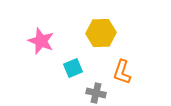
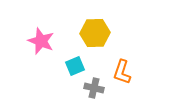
yellow hexagon: moved 6 px left
cyan square: moved 2 px right, 2 px up
gray cross: moved 2 px left, 5 px up
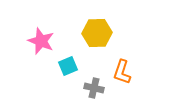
yellow hexagon: moved 2 px right
cyan square: moved 7 px left
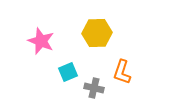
cyan square: moved 6 px down
